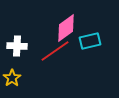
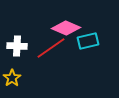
pink diamond: rotated 60 degrees clockwise
cyan rectangle: moved 2 px left
red line: moved 4 px left, 3 px up
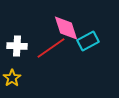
pink diamond: rotated 48 degrees clockwise
cyan rectangle: rotated 15 degrees counterclockwise
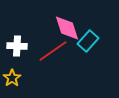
pink diamond: moved 1 px right
cyan rectangle: rotated 20 degrees counterclockwise
red line: moved 2 px right, 3 px down
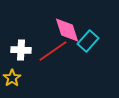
pink diamond: moved 2 px down
white cross: moved 4 px right, 4 px down
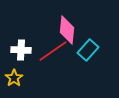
pink diamond: rotated 24 degrees clockwise
cyan rectangle: moved 9 px down
yellow star: moved 2 px right
